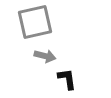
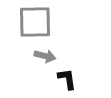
gray square: rotated 12 degrees clockwise
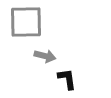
gray square: moved 9 px left
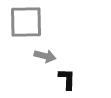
black L-shape: rotated 10 degrees clockwise
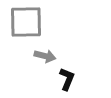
black L-shape: rotated 20 degrees clockwise
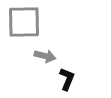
gray square: moved 2 px left
